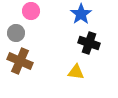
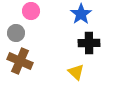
black cross: rotated 20 degrees counterclockwise
yellow triangle: rotated 36 degrees clockwise
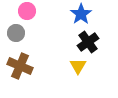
pink circle: moved 4 px left
black cross: moved 1 px left, 1 px up; rotated 35 degrees counterclockwise
brown cross: moved 5 px down
yellow triangle: moved 2 px right, 6 px up; rotated 18 degrees clockwise
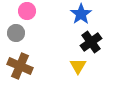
black cross: moved 3 px right
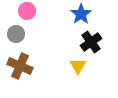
gray circle: moved 1 px down
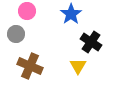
blue star: moved 10 px left
black cross: rotated 20 degrees counterclockwise
brown cross: moved 10 px right
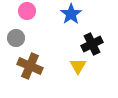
gray circle: moved 4 px down
black cross: moved 1 px right, 2 px down; rotated 30 degrees clockwise
